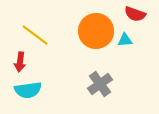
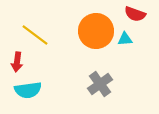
cyan triangle: moved 1 px up
red arrow: moved 3 px left
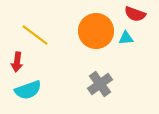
cyan triangle: moved 1 px right, 1 px up
cyan semicircle: rotated 12 degrees counterclockwise
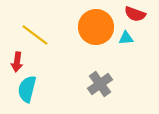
orange circle: moved 4 px up
cyan semicircle: moved 1 px left, 1 px up; rotated 124 degrees clockwise
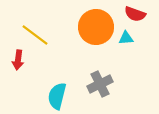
red arrow: moved 1 px right, 2 px up
gray cross: rotated 10 degrees clockwise
cyan semicircle: moved 30 px right, 7 px down
